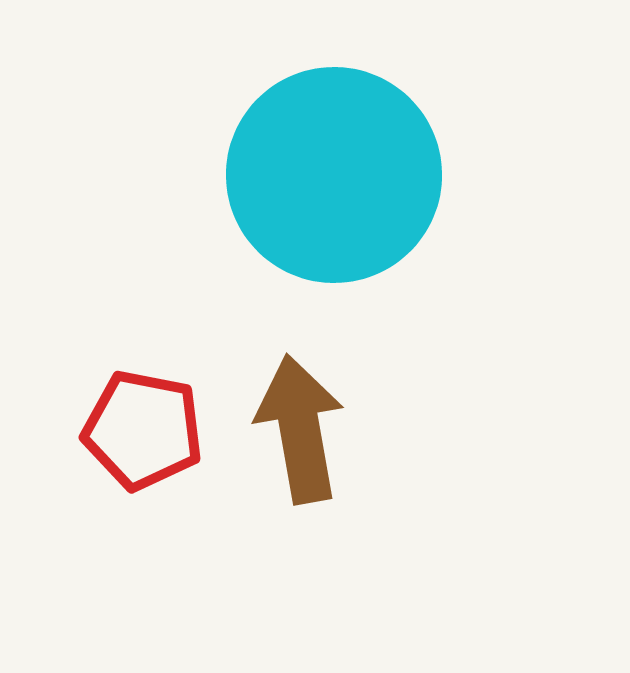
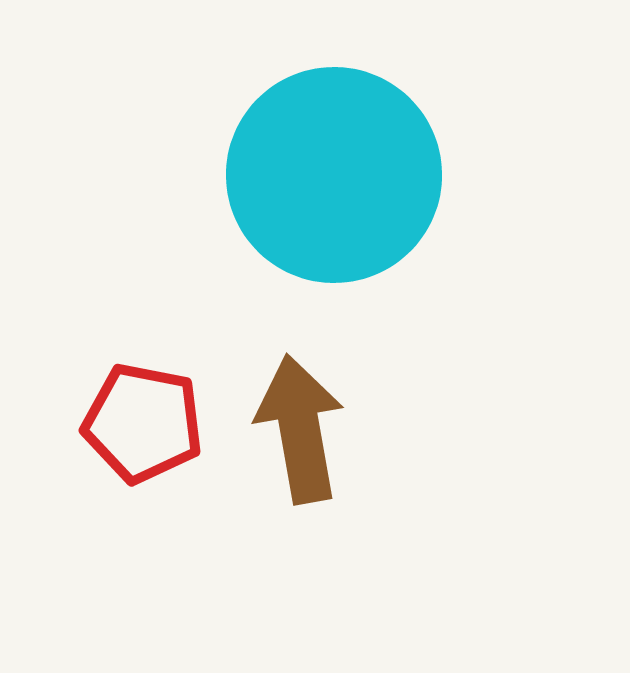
red pentagon: moved 7 px up
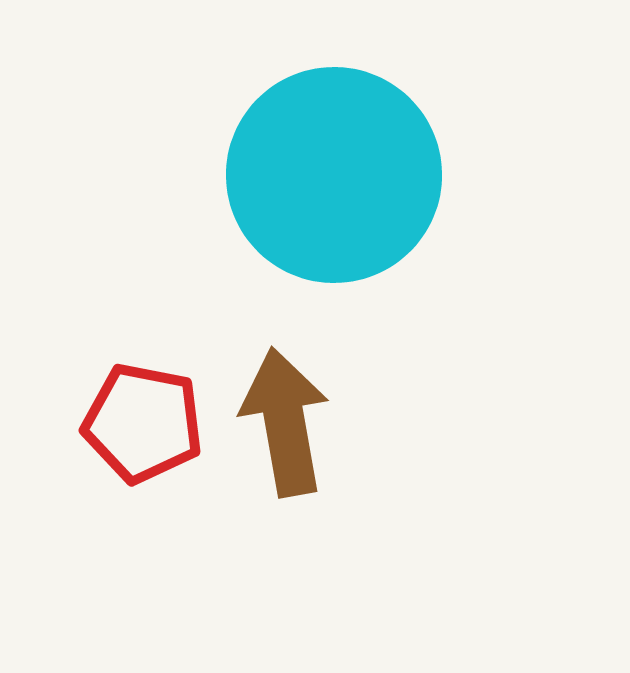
brown arrow: moved 15 px left, 7 px up
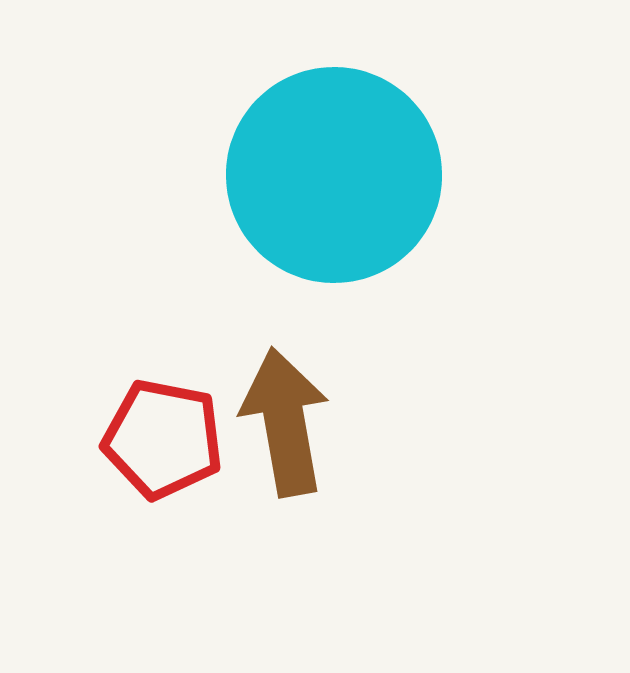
red pentagon: moved 20 px right, 16 px down
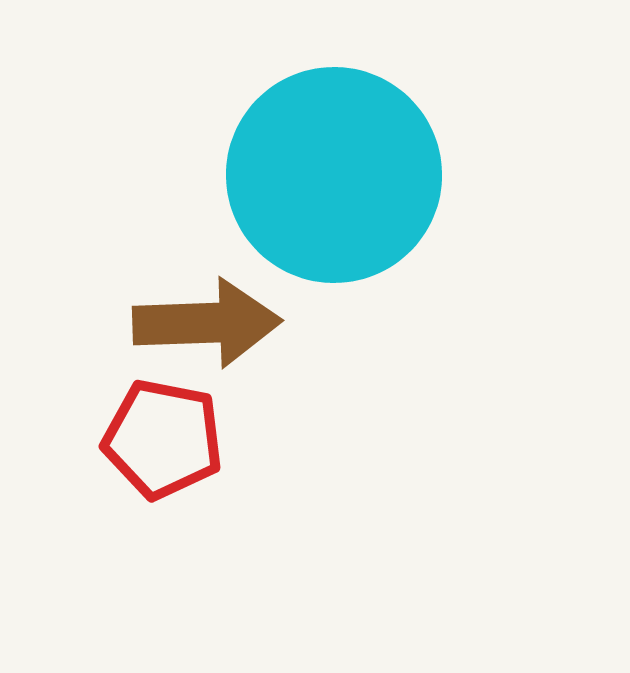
brown arrow: moved 78 px left, 99 px up; rotated 98 degrees clockwise
